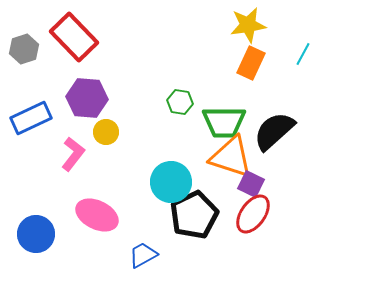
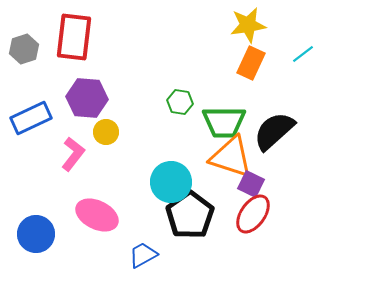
red rectangle: rotated 51 degrees clockwise
cyan line: rotated 25 degrees clockwise
black pentagon: moved 4 px left; rotated 9 degrees counterclockwise
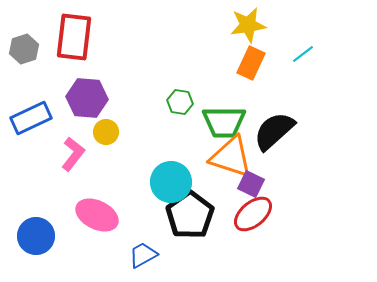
red ellipse: rotated 15 degrees clockwise
blue circle: moved 2 px down
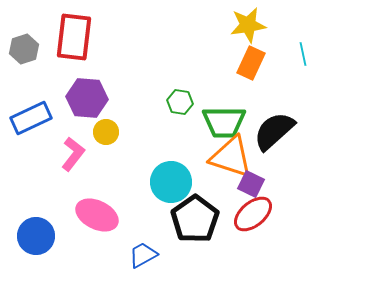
cyan line: rotated 65 degrees counterclockwise
black pentagon: moved 5 px right, 4 px down
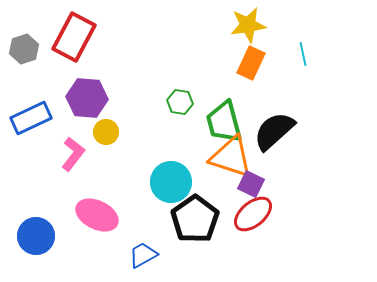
red rectangle: rotated 21 degrees clockwise
green trapezoid: rotated 75 degrees clockwise
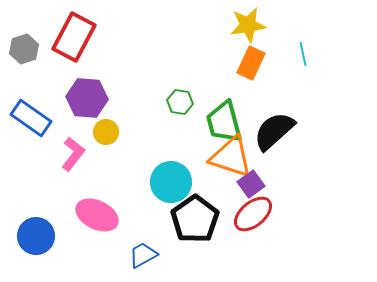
blue rectangle: rotated 60 degrees clockwise
purple square: rotated 28 degrees clockwise
